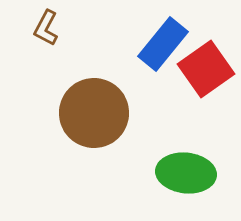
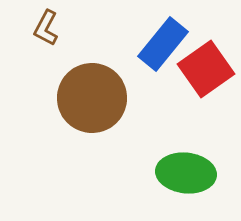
brown circle: moved 2 px left, 15 px up
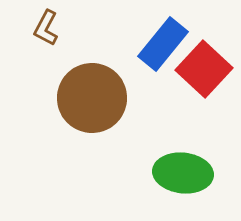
red square: moved 2 px left; rotated 12 degrees counterclockwise
green ellipse: moved 3 px left
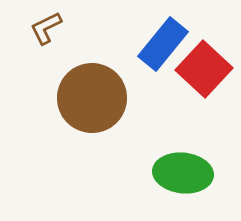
brown L-shape: rotated 36 degrees clockwise
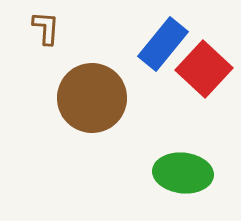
brown L-shape: rotated 120 degrees clockwise
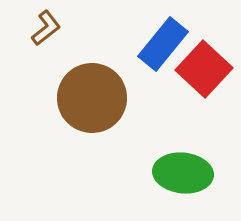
brown L-shape: rotated 48 degrees clockwise
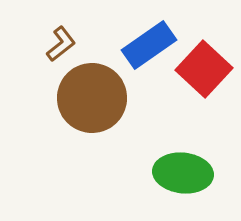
brown L-shape: moved 15 px right, 16 px down
blue rectangle: moved 14 px left, 1 px down; rotated 16 degrees clockwise
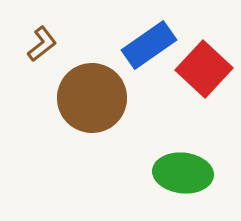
brown L-shape: moved 19 px left
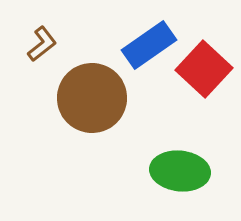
green ellipse: moved 3 px left, 2 px up
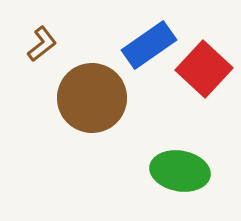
green ellipse: rotated 4 degrees clockwise
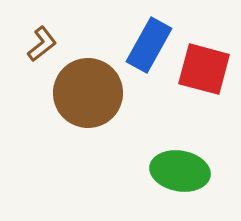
blue rectangle: rotated 26 degrees counterclockwise
red square: rotated 28 degrees counterclockwise
brown circle: moved 4 px left, 5 px up
